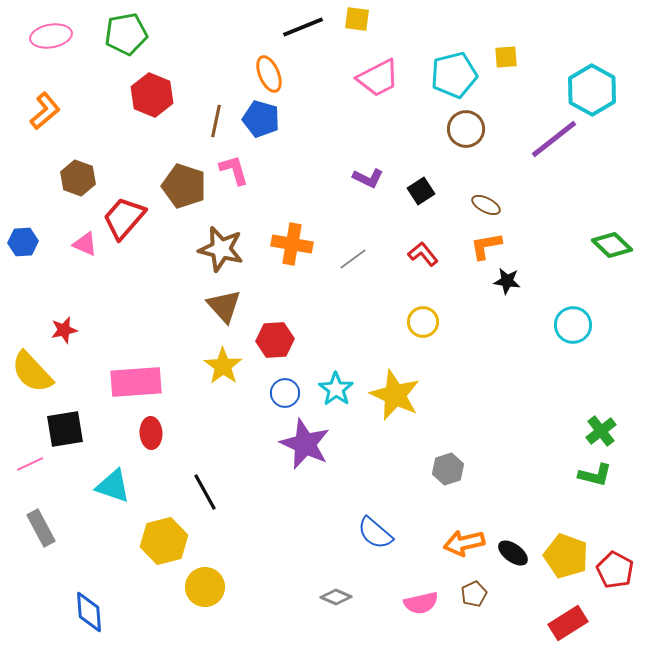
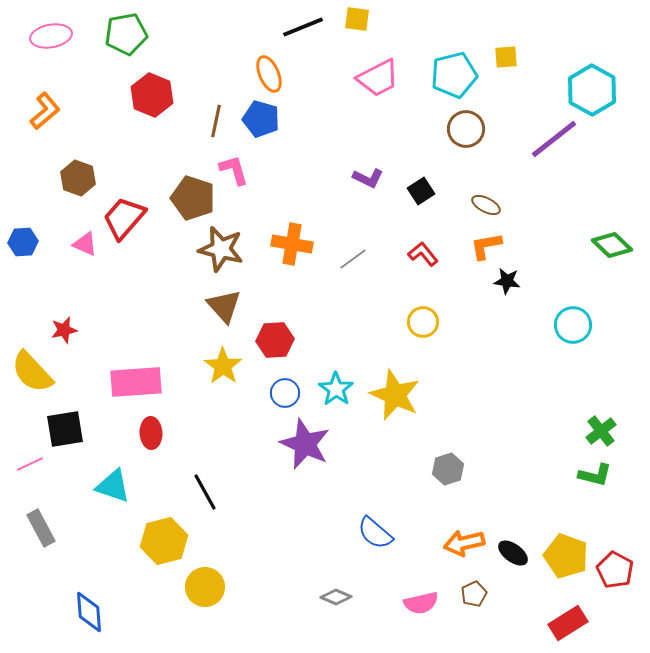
brown pentagon at (184, 186): moved 9 px right, 12 px down
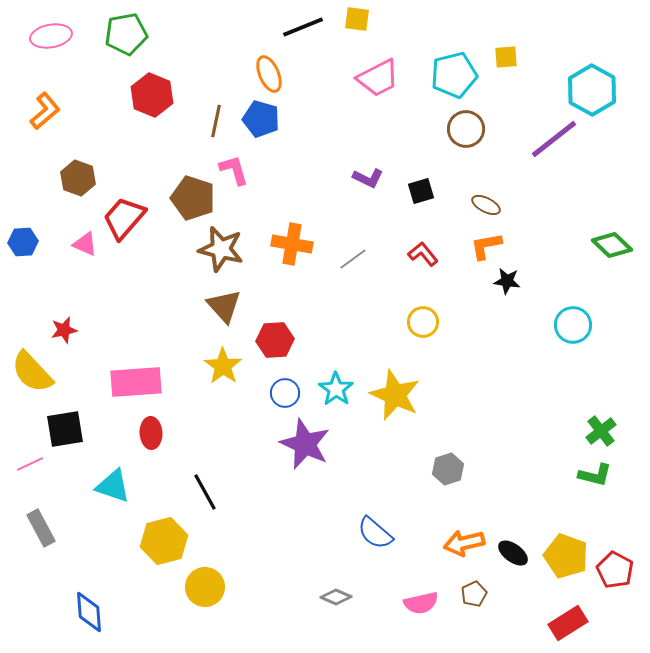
black square at (421, 191): rotated 16 degrees clockwise
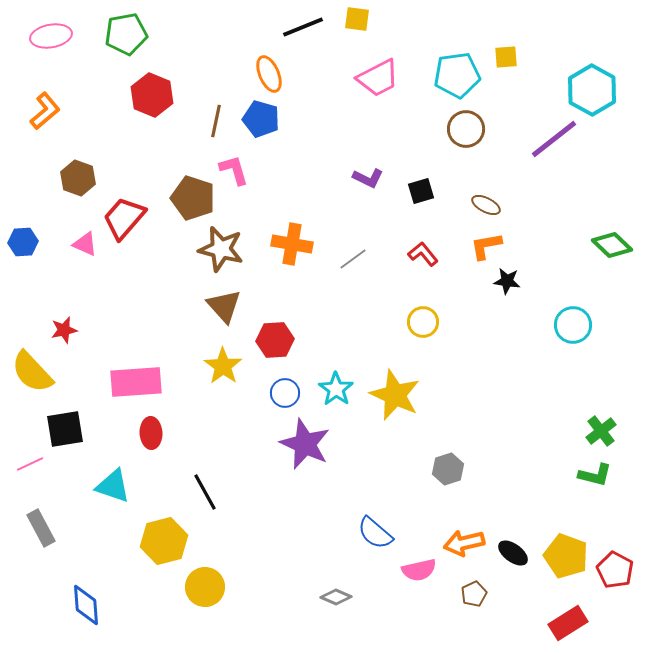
cyan pentagon at (454, 75): moved 3 px right; rotated 6 degrees clockwise
pink semicircle at (421, 603): moved 2 px left, 33 px up
blue diamond at (89, 612): moved 3 px left, 7 px up
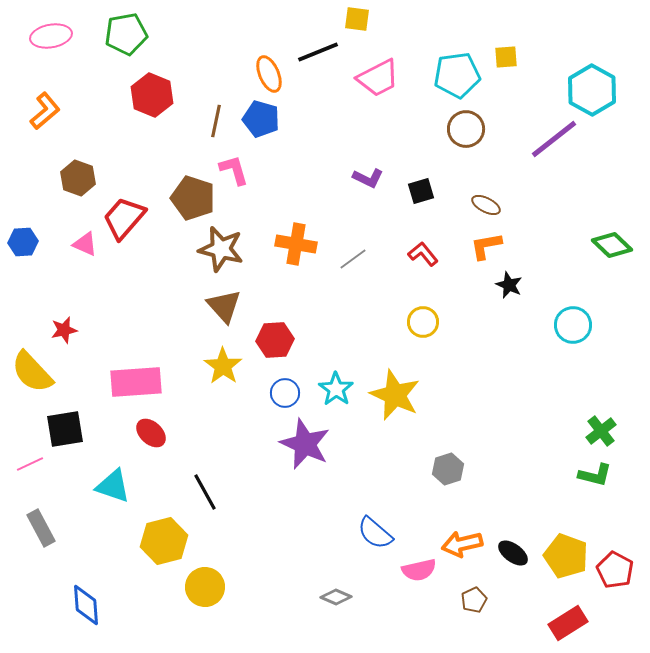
black line at (303, 27): moved 15 px right, 25 px down
orange cross at (292, 244): moved 4 px right
black star at (507, 281): moved 2 px right, 4 px down; rotated 16 degrees clockwise
red ellipse at (151, 433): rotated 44 degrees counterclockwise
orange arrow at (464, 543): moved 2 px left, 1 px down
brown pentagon at (474, 594): moved 6 px down
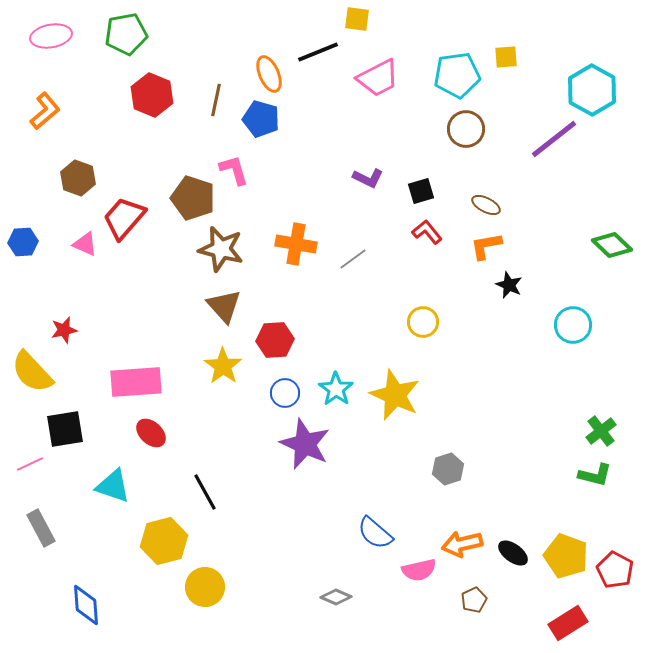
brown line at (216, 121): moved 21 px up
red L-shape at (423, 254): moved 4 px right, 22 px up
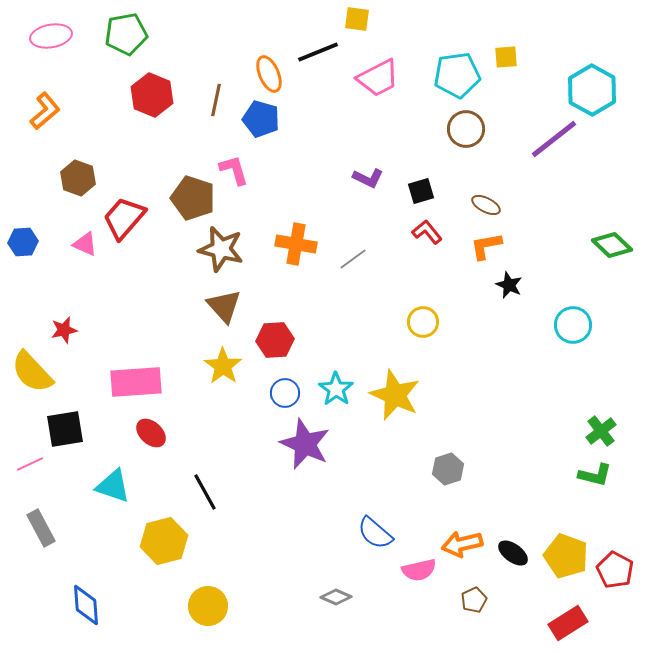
yellow circle at (205, 587): moved 3 px right, 19 px down
